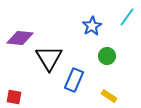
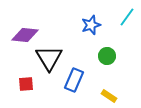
blue star: moved 1 px left, 1 px up; rotated 12 degrees clockwise
purple diamond: moved 5 px right, 3 px up
red square: moved 12 px right, 13 px up; rotated 14 degrees counterclockwise
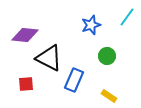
black triangle: rotated 32 degrees counterclockwise
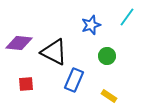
purple diamond: moved 6 px left, 8 px down
black triangle: moved 5 px right, 6 px up
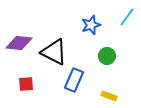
yellow rectangle: rotated 14 degrees counterclockwise
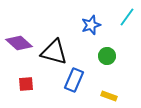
purple diamond: rotated 36 degrees clockwise
black triangle: rotated 12 degrees counterclockwise
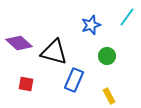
red square: rotated 14 degrees clockwise
yellow rectangle: rotated 42 degrees clockwise
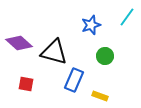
green circle: moved 2 px left
yellow rectangle: moved 9 px left; rotated 42 degrees counterclockwise
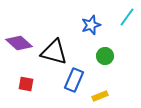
yellow rectangle: rotated 42 degrees counterclockwise
